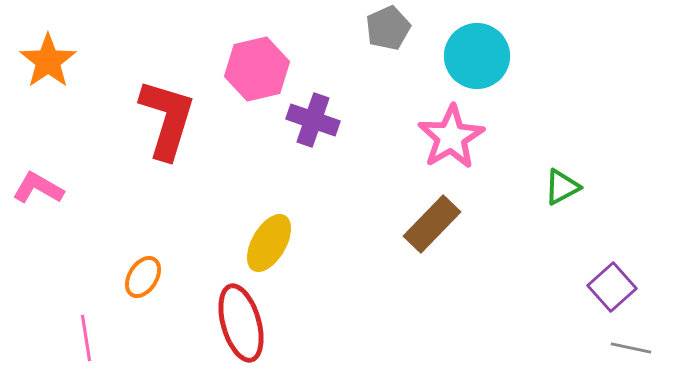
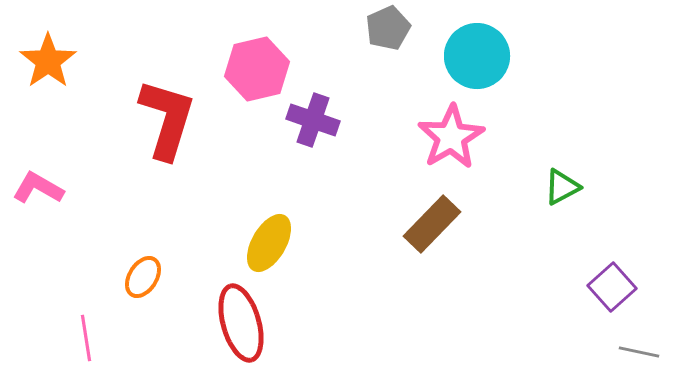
gray line: moved 8 px right, 4 px down
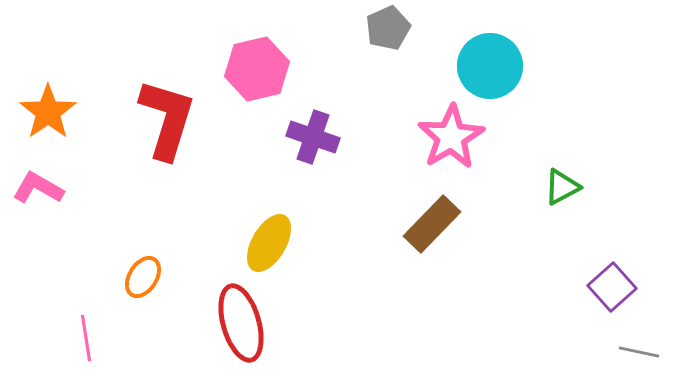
cyan circle: moved 13 px right, 10 px down
orange star: moved 51 px down
purple cross: moved 17 px down
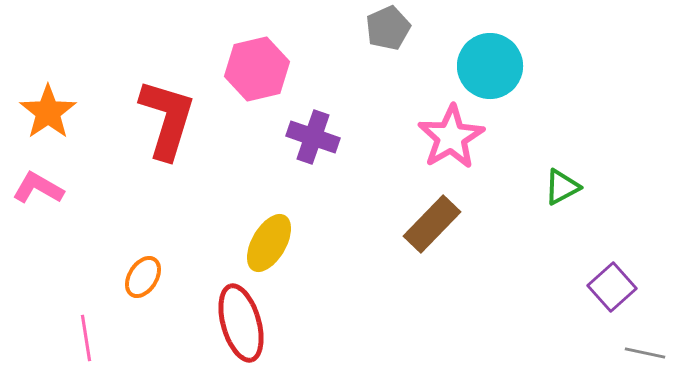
gray line: moved 6 px right, 1 px down
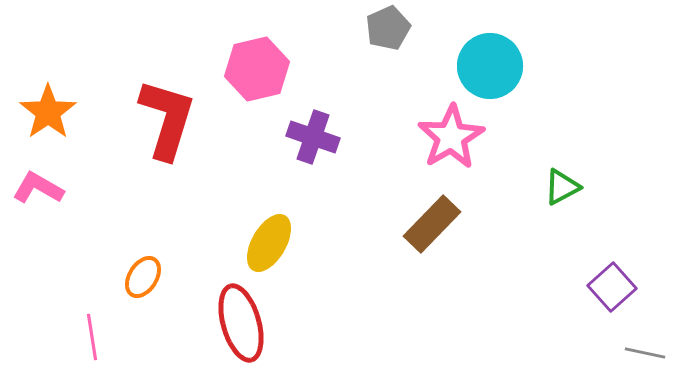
pink line: moved 6 px right, 1 px up
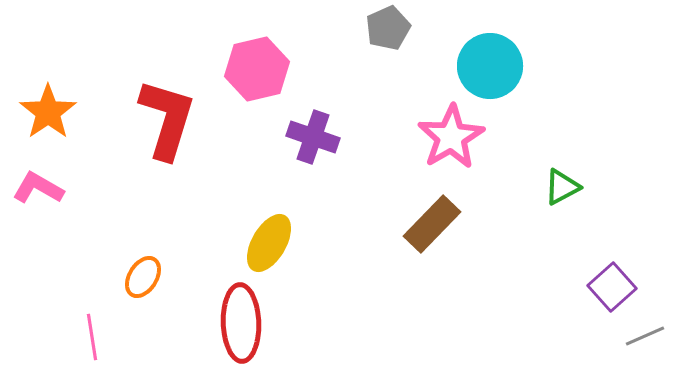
red ellipse: rotated 14 degrees clockwise
gray line: moved 17 px up; rotated 36 degrees counterclockwise
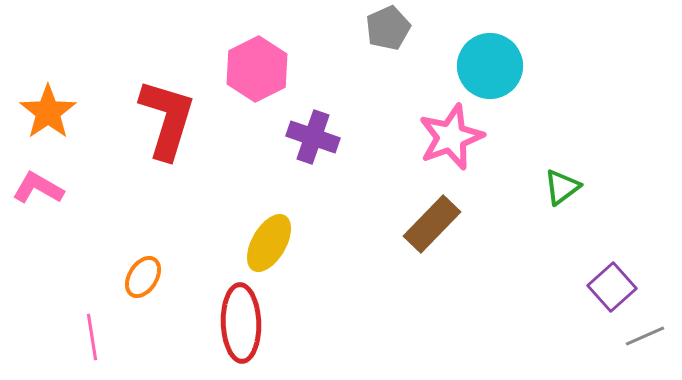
pink hexagon: rotated 14 degrees counterclockwise
pink star: rotated 10 degrees clockwise
green triangle: rotated 9 degrees counterclockwise
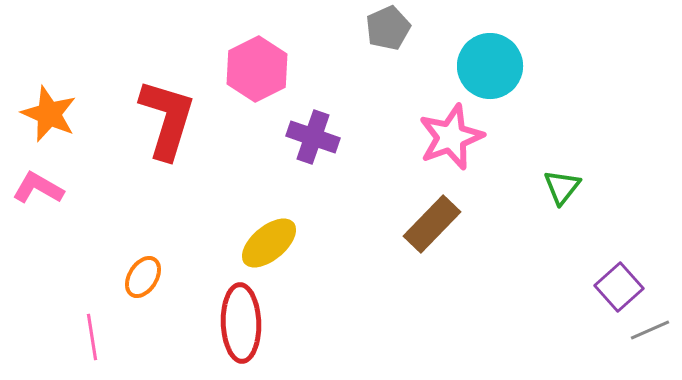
orange star: moved 1 px right, 2 px down; rotated 14 degrees counterclockwise
green triangle: rotated 15 degrees counterclockwise
yellow ellipse: rotated 20 degrees clockwise
purple square: moved 7 px right
gray line: moved 5 px right, 6 px up
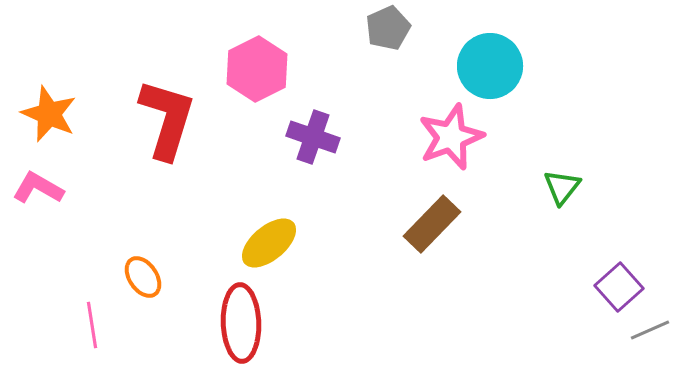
orange ellipse: rotated 66 degrees counterclockwise
pink line: moved 12 px up
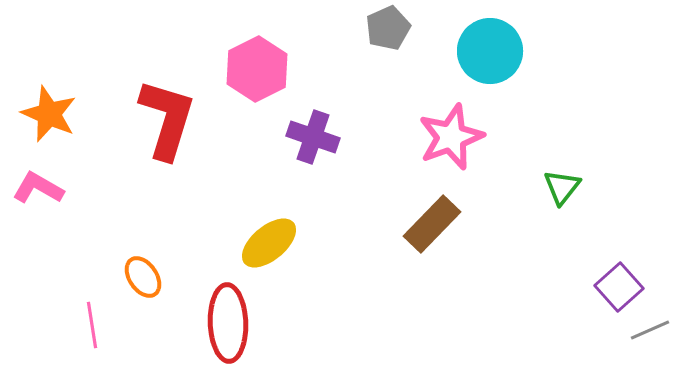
cyan circle: moved 15 px up
red ellipse: moved 13 px left
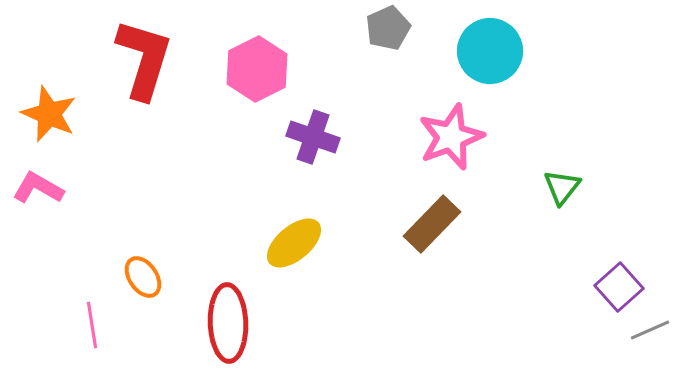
red L-shape: moved 23 px left, 60 px up
yellow ellipse: moved 25 px right
